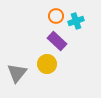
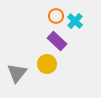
cyan cross: moved 1 px left; rotated 28 degrees counterclockwise
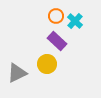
gray triangle: rotated 25 degrees clockwise
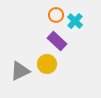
orange circle: moved 1 px up
gray triangle: moved 3 px right, 2 px up
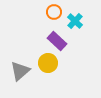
orange circle: moved 2 px left, 3 px up
yellow circle: moved 1 px right, 1 px up
gray triangle: rotated 15 degrees counterclockwise
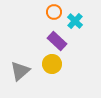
yellow circle: moved 4 px right, 1 px down
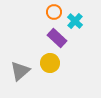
purple rectangle: moved 3 px up
yellow circle: moved 2 px left, 1 px up
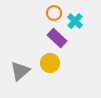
orange circle: moved 1 px down
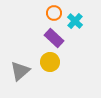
purple rectangle: moved 3 px left
yellow circle: moved 1 px up
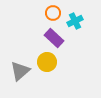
orange circle: moved 1 px left
cyan cross: rotated 21 degrees clockwise
yellow circle: moved 3 px left
